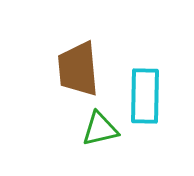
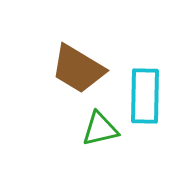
brown trapezoid: rotated 54 degrees counterclockwise
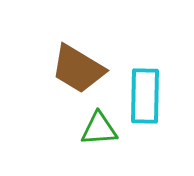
green triangle: moved 1 px left; rotated 9 degrees clockwise
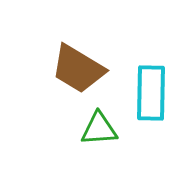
cyan rectangle: moved 6 px right, 3 px up
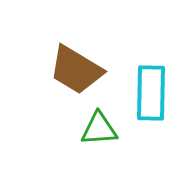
brown trapezoid: moved 2 px left, 1 px down
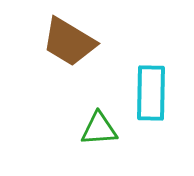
brown trapezoid: moved 7 px left, 28 px up
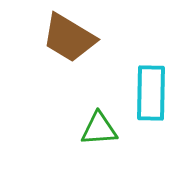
brown trapezoid: moved 4 px up
